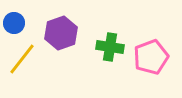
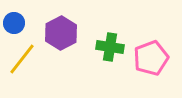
purple hexagon: rotated 8 degrees counterclockwise
pink pentagon: moved 1 px down
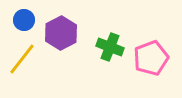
blue circle: moved 10 px right, 3 px up
green cross: rotated 12 degrees clockwise
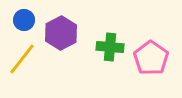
green cross: rotated 16 degrees counterclockwise
pink pentagon: rotated 16 degrees counterclockwise
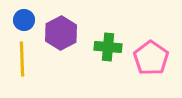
green cross: moved 2 px left
yellow line: rotated 40 degrees counterclockwise
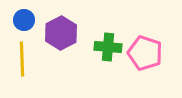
pink pentagon: moved 6 px left, 5 px up; rotated 16 degrees counterclockwise
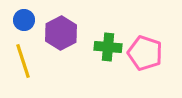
yellow line: moved 1 px right, 2 px down; rotated 16 degrees counterclockwise
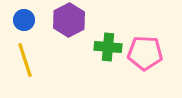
purple hexagon: moved 8 px right, 13 px up
pink pentagon: rotated 16 degrees counterclockwise
yellow line: moved 2 px right, 1 px up
